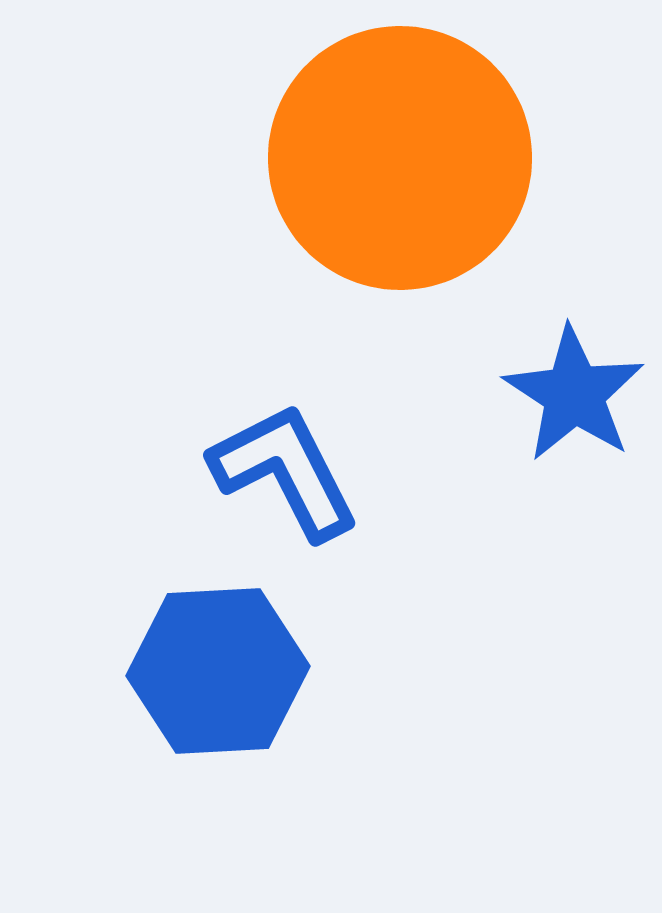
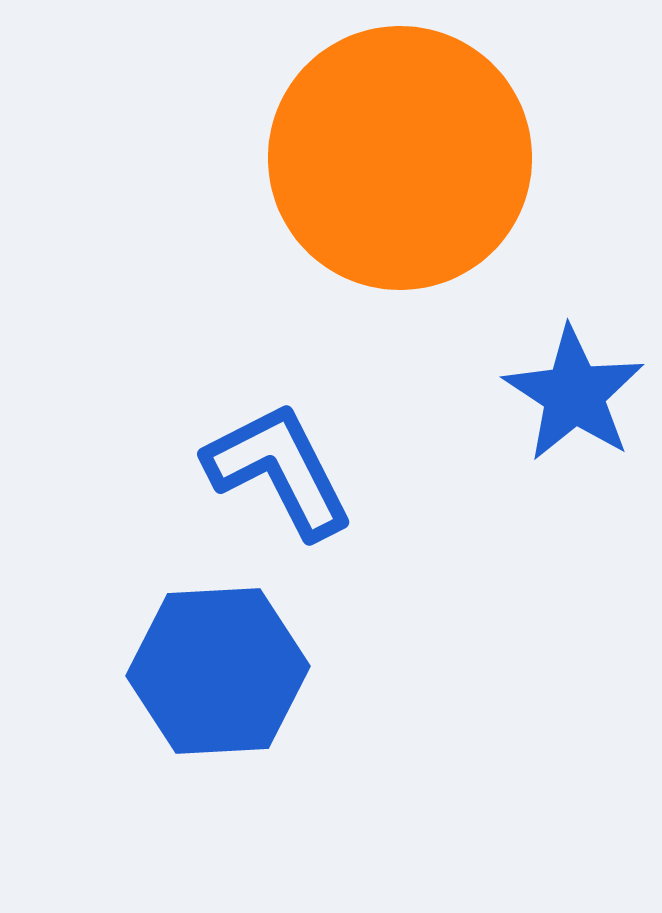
blue L-shape: moved 6 px left, 1 px up
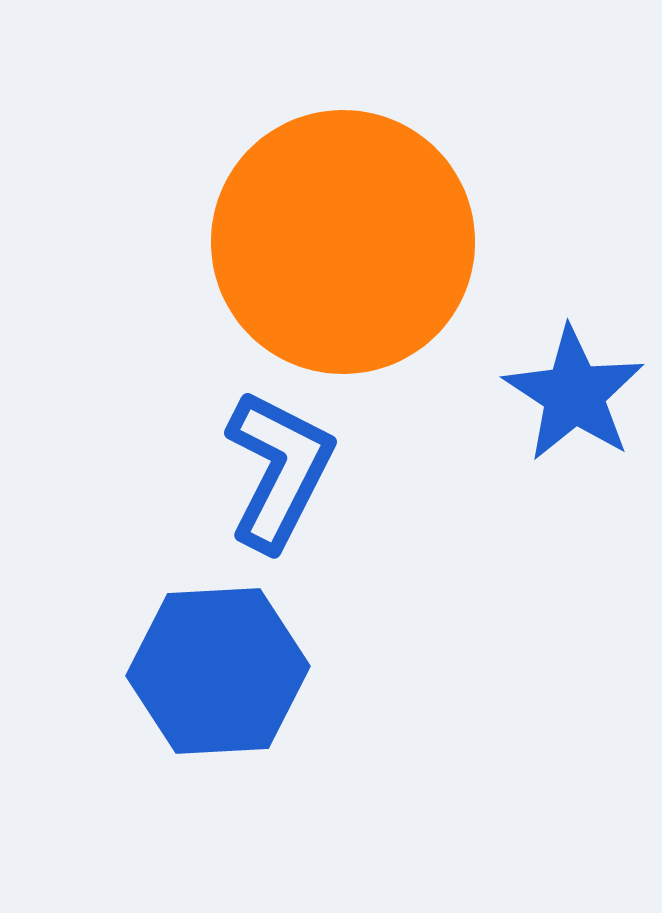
orange circle: moved 57 px left, 84 px down
blue L-shape: rotated 54 degrees clockwise
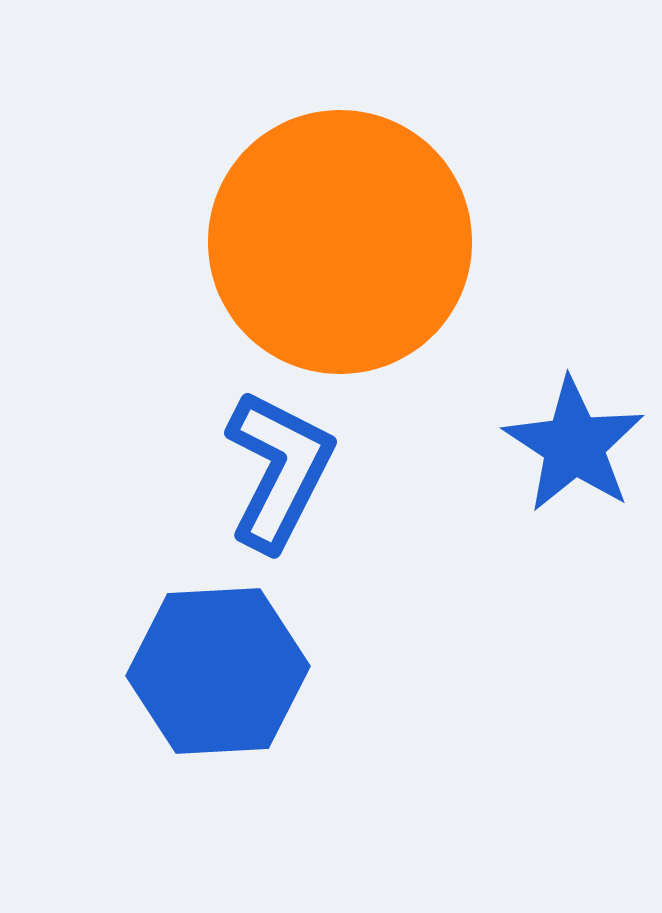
orange circle: moved 3 px left
blue star: moved 51 px down
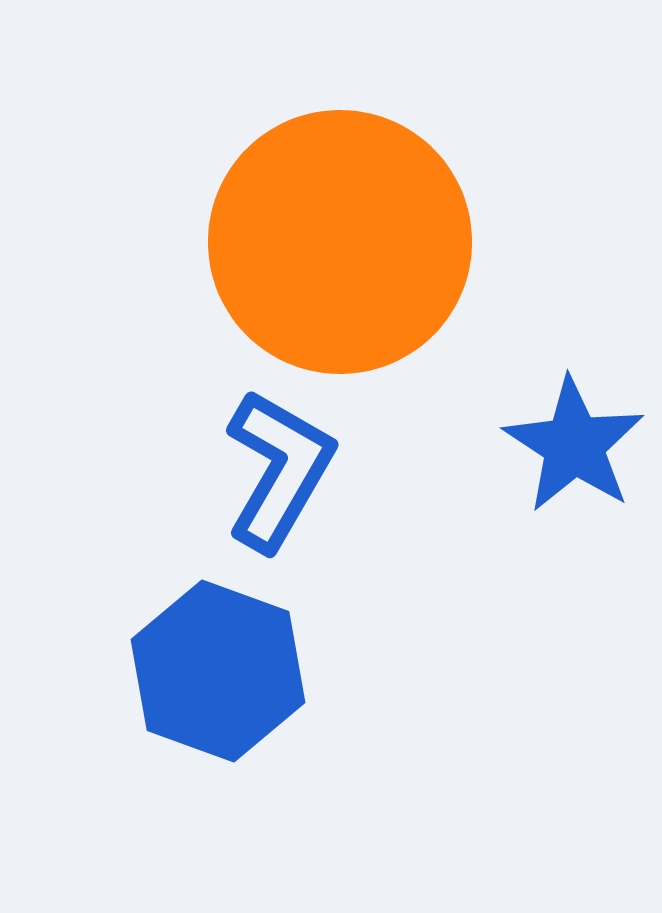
blue L-shape: rotated 3 degrees clockwise
blue hexagon: rotated 23 degrees clockwise
